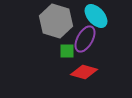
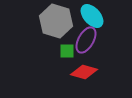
cyan ellipse: moved 4 px left
purple ellipse: moved 1 px right, 1 px down
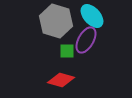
red diamond: moved 23 px left, 8 px down
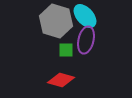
cyan ellipse: moved 7 px left
purple ellipse: rotated 16 degrees counterclockwise
green square: moved 1 px left, 1 px up
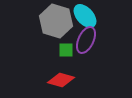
purple ellipse: rotated 12 degrees clockwise
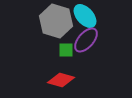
purple ellipse: rotated 16 degrees clockwise
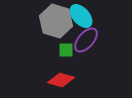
cyan ellipse: moved 4 px left
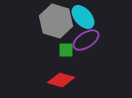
cyan ellipse: moved 2 px right, 1 px down
purple ellipse: rotated 16 degrees clockwise
